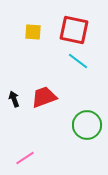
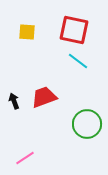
yellow square: moved 6 px left
black arrow: moved 2 px down
green circle: moved 1 px up
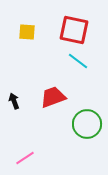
red trapezoid: moved 9 px right
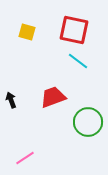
yellow square: rotated 12 degrees clockwise
black arrow: moved 3 px left, 1 px up
green circle: moved 1 px right, 2 px up
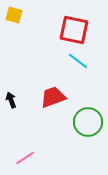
yellow square: moved 13 px left, 17 px up
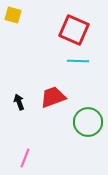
yellow square: moved 1 px left
red square: rotated 12 degrees clockwise
cyan line: rotated 35 degrees counterclockwise
black arrow: moved 8 px right, 2 px down
pink line: rotated 36 degrees counterclockwise
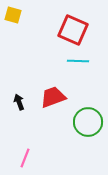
red square: moved 1 px left
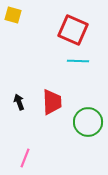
red trapezoid: moved 1 px left, 5 px down; rotated 108 degrees clockwise
